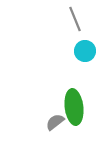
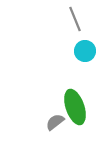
green ellipse: moved 1 px right; rotated 12 degrees counterclockwise
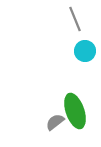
green ellipse: moved 4 px down
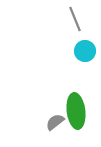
green ellipse: moved 1 px right; rotated 12 degrees clockwise
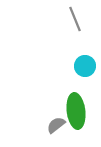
cyan circle: moved 15 px down
gray semicircle: moved 1 px right, 3 px down
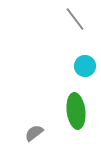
gray line: rotated 15 degrees counterclockwise
gray semicircle: moved 22 px left, 8 px down
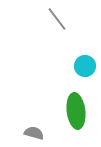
gray line: moved 18 px left
gray semicircle: rotated 54 degrees clockwise
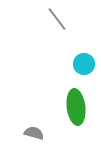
cyan circle: moved 1 px left, 2 px up
green ellipse: moved 4 px up
